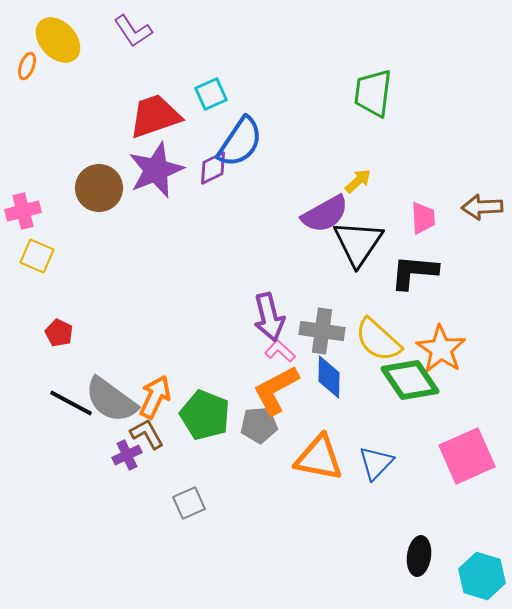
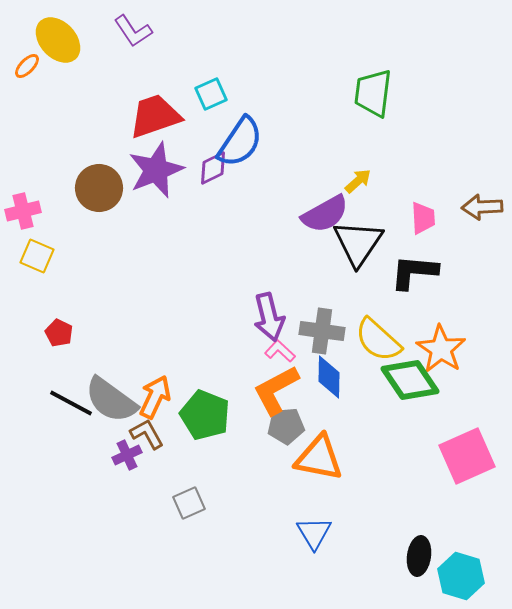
orange ellipse: rotated 24 degrees clockwise
gray pentagon: moved 27 px right, 1 px down
blue triangle: moved 62 px left, 70 px down; rotated 15 degrees counterclockwise
cyan hexagon: moved 21 px left
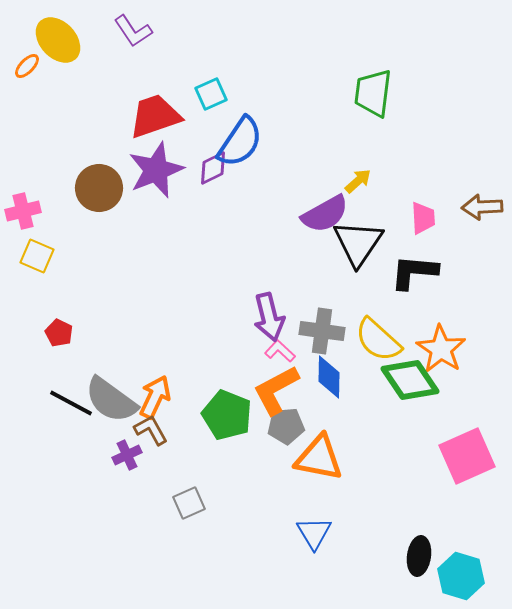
green pentagon: moved 22 px right
brown L-shape: moved 4 px right, 4 px up
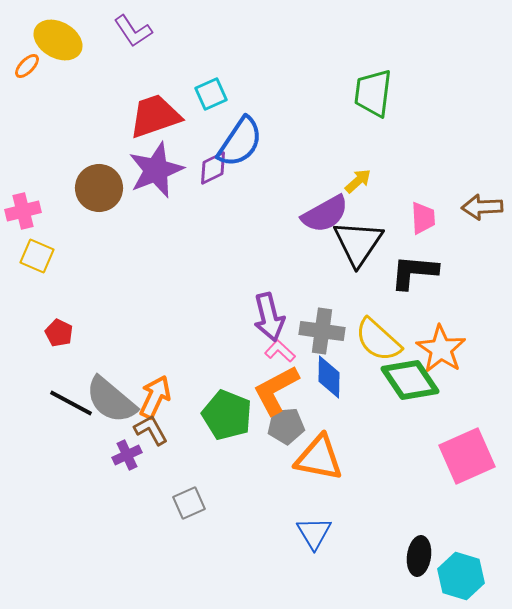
yellow ellipse: rotated 18 degrees counterclockwise
gray semicircle: rotated 4 degrees clockwise
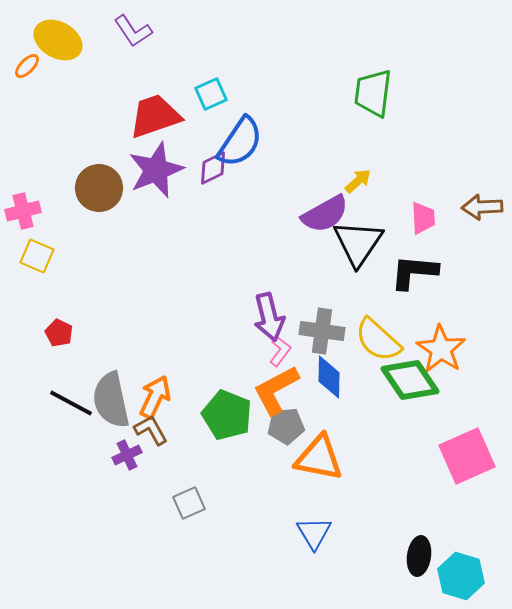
pink L-shape: rotated 84 degrees clockwise
gray semicircle: rotated 38 degrees clockwise
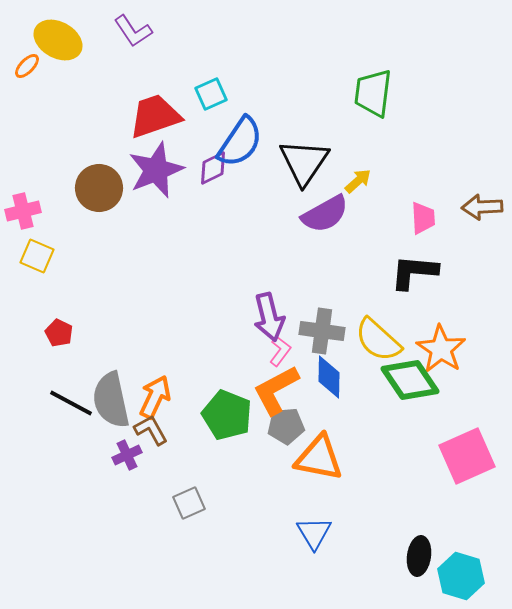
black triangle: moved 54 px left, 81 px up
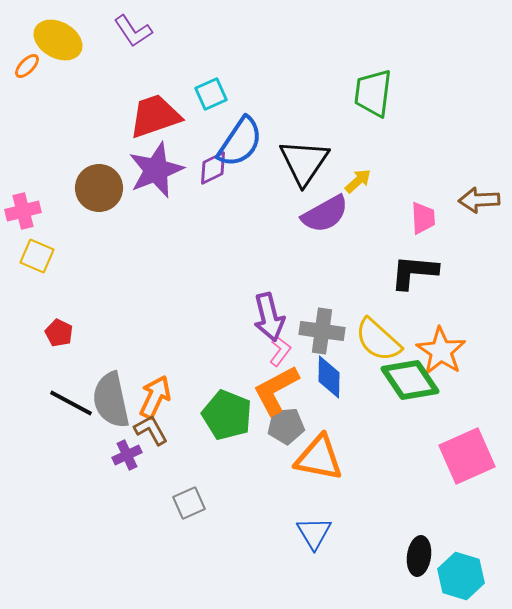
brown arrow: moved 3 px left, 7 px up
orange star: moved 2 px down
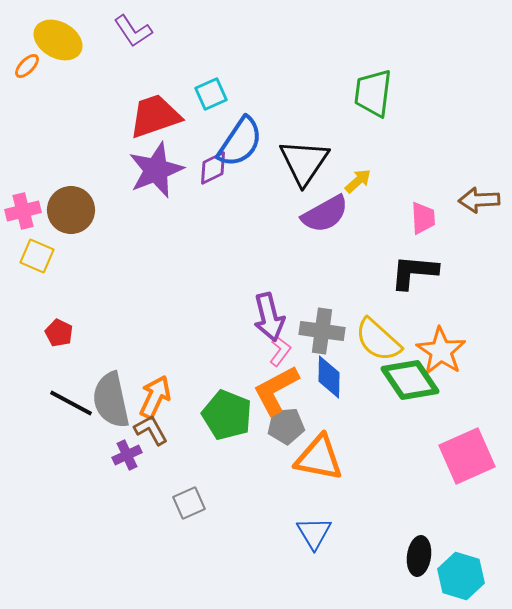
brown circle: moved 28 px left, 22 px down
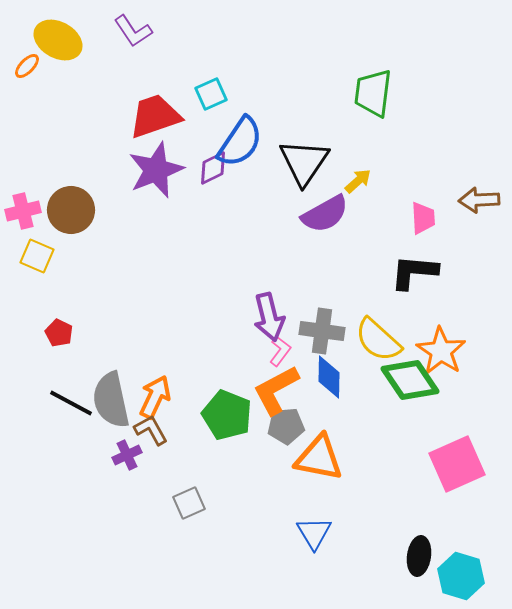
pink square: moved 10 px left, 8 px down
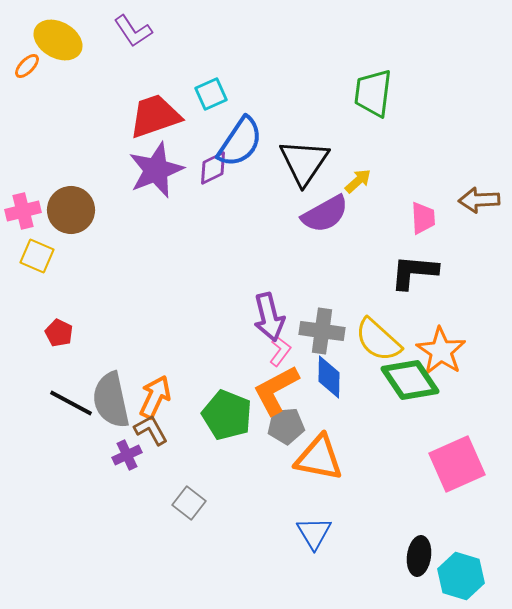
gray square: rotated 28 degrees counterclockwise
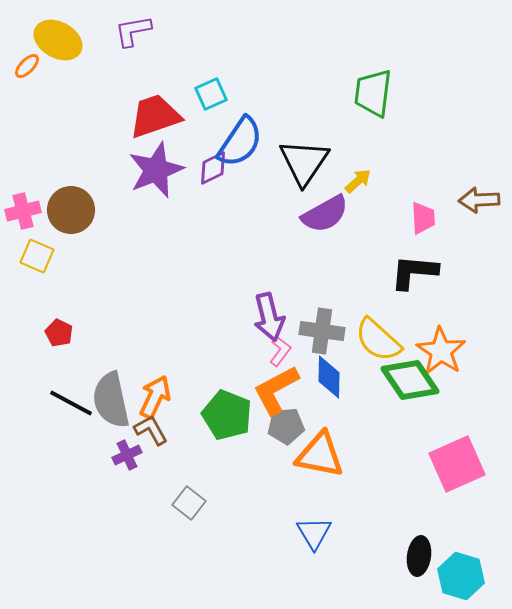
purple L-shape: rotated 114 degrees clockwise
orange triangle: moved 1 px right, 3 px up
